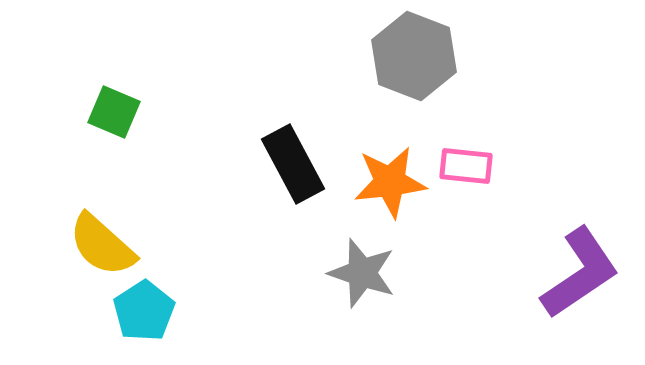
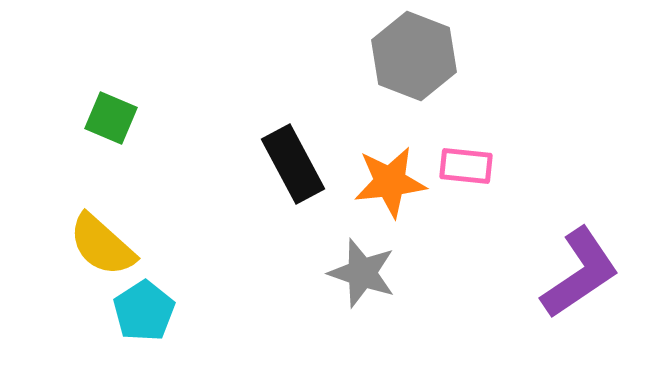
green square: moved 3 px left, 6 px down
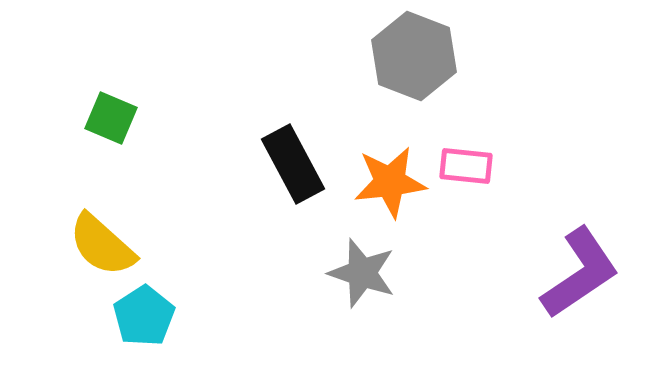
cyan pentagon: moved 5 px down
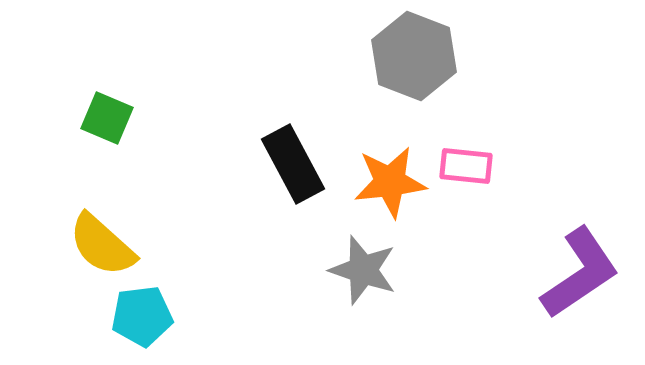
green square: moved 4 px left
gray star: moved 1 px right, 3 px up
cyan pentagon: moved 2 px left; rotated 26 degrees clockwise
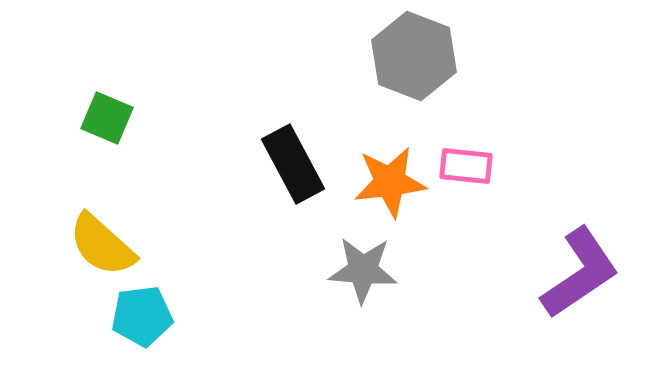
gray star: rotated 14 degrees counterclockwise
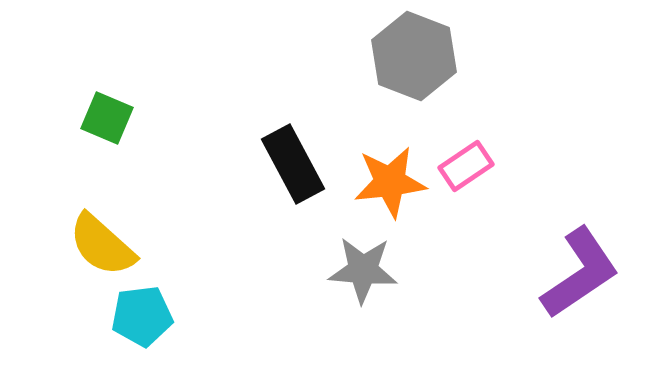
pink rectangle: rotated 40 degrees counterclockwise
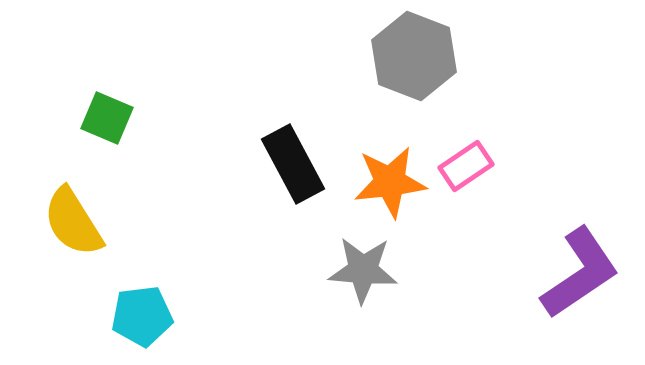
yellow semicircle: moved 29 px left, 23 px up; rotated 16 degrees clockwise
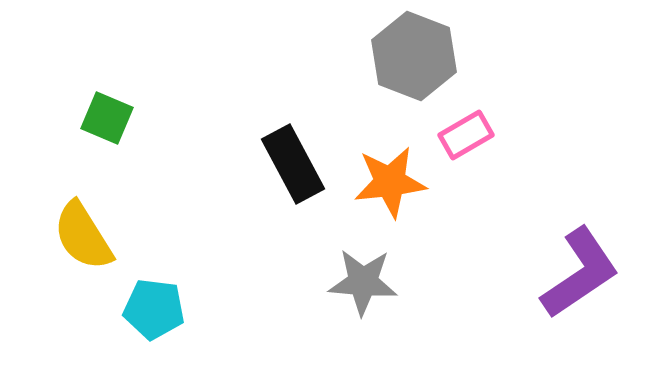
pink rectangle: moved 31 px up; rotated 4 degrees clockwise
yellow semicircle: moved 10 px right, 14 px down
gray star: moved 12 px down
cyan pentagon: moved 12 px right, 7 px up; rotated 14 degrees clockwise
